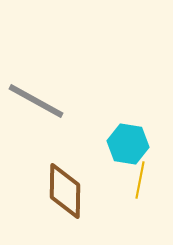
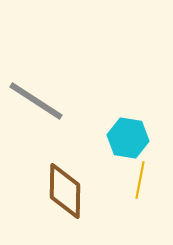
gray line: rotated 4 degrees clockwise
cyan hexagon: moved 6 px up
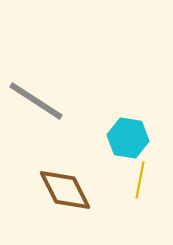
brown diamond: moved 1 px up; rotated 28 degrees counterclockwise
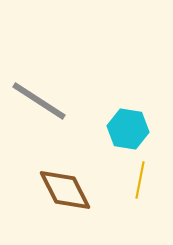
gray line: moved 3 px right
cyan hexagon: moved 9 px up
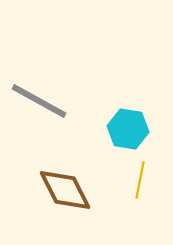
gray line: rotated 4 degrees counterclockwise
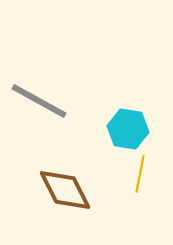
yellow line: moved 6 px up
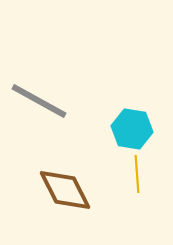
cyan hexagon: moved 4 px right
yellow line: moved 3 px left; rotated 15 degrees counterclockwise
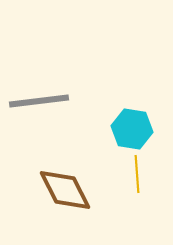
gray line: rotated 36 degrees counterclockwise
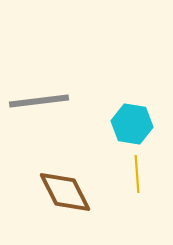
cyan hexagon: moved 5 px up
brown diamond: moved 2 px down
